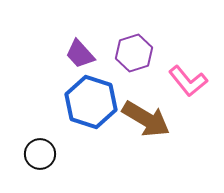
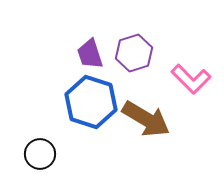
purple trapezoid: moved 10 px right; rotated 24 degrees clockwise
pink L-shape: moved 3 px right, 2 px up; rotated 6 degrees counterclockwise
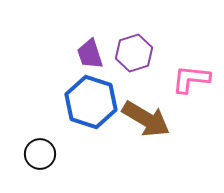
pink L-shape: rotated 141 degrees clockwise
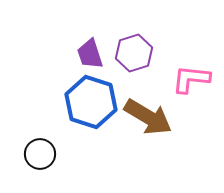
brown arrow: moved 2 px right, 2 px up
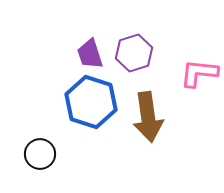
pink L-shape: moved 8 px right, 6 px up
brown arrow: rotated 51 degrees clockwise
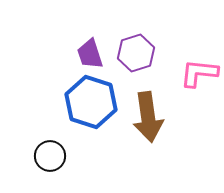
purple hexagon: moved 2 px right
black circle: moved 10 px right, 2 px down
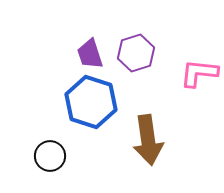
brown arrow: moved 23 px down
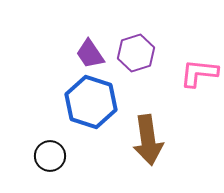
purple trapezoid: rotated 16 degrees counterclockwise
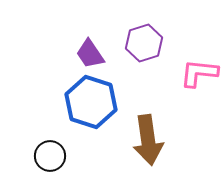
purple hexagon: moved 8 px right, 10 px up
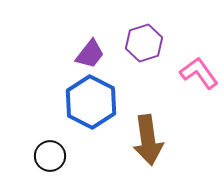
purple trapezoid: rotated 108 degrees counterclockwise
pink L-shape: rotated 48 degrees clockwise
blue hexagon: rotated 9 degrees clockwise
